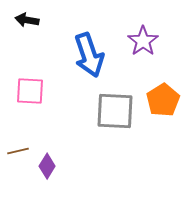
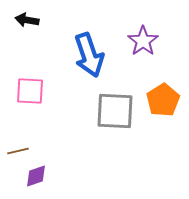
purple diamond: moved 11 px left, 10 px down; rotated 40 degrees clockwise
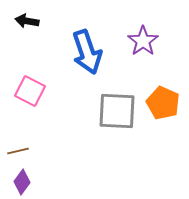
black arrow: moved 1 px down
blue arrow: moved 2 px left, 3 px up
pink square: rotated 24 degrees clockwise
orange pentagon: moved 3 px down; rotated 16 degrees counterclockwise
gray square: moved 2 px right
purple diamond: moved 14 px left, 6 px down; rotated 35 degrees counterclockwise
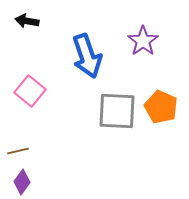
blue arrow: moved 4 px down
pink square: rotated 12 degrees clockwise
orange pentagon: moved 2 px left, 4 px down
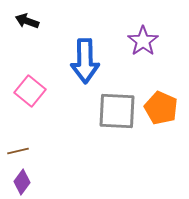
black arrow: rotated 10 degrees clockwise
blue arrow: moved 2 px left, 5 px down; rotated 18 degrees clockwise
orange pentagon: moved 1 px down
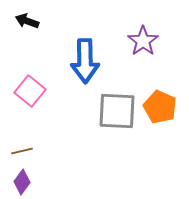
orange pentagon: moved 1 px left, 1 px up
brown line: moved 4 px right
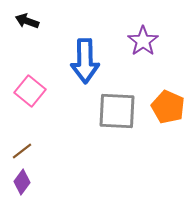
orange pentagon: moved 8 px right
brown line: rotated 25 degrees counterclockwise
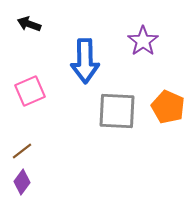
black arrow: moved 2 px right, 3 px down
pink square: rotated 28 degrees clockwise
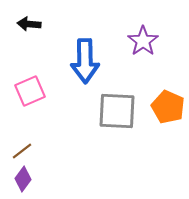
black arrow: rotated 15 degrees counterclockwise
purple diamond: moved 1 px right, 3 px up
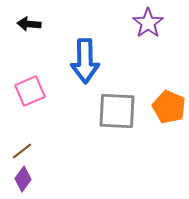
purple star: moved 5 px right, 18 px up
orange pentagon: moved 1 px right
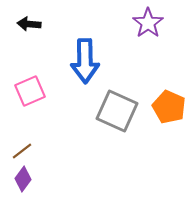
gray square: rotated 21 degrees clockwise
